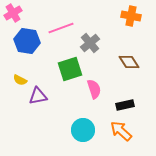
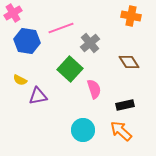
green square: rotated 30 degrees counterclockwise
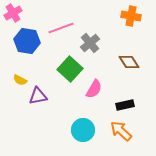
pink semicircle: rotated 48 degrees clockwise
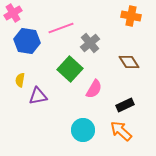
yellow semicircle: rotated 72 degrees clockwise
black rectangle: rotated 12 degrees counterclockwise
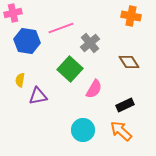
pink cross: rotated 18 degrees clockwise
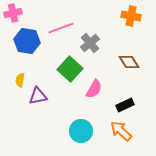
cyan circle: moved 2 px left, 1 px down
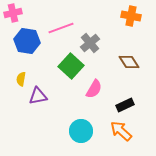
green square: moved 1 px right, 3 px up
yellow semicircle: moved 1 px right, 1 px up
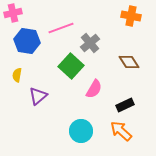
yellow semicircle: moved 4 px left, 4 px up
purple triangle: rotated 30 degrees counterclockwise
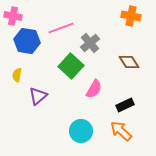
pink cross: moved 3 px down; rotated 24 degrees clockwise
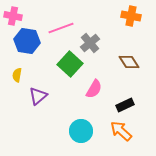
green square: moved 1 px left, 2 px up
